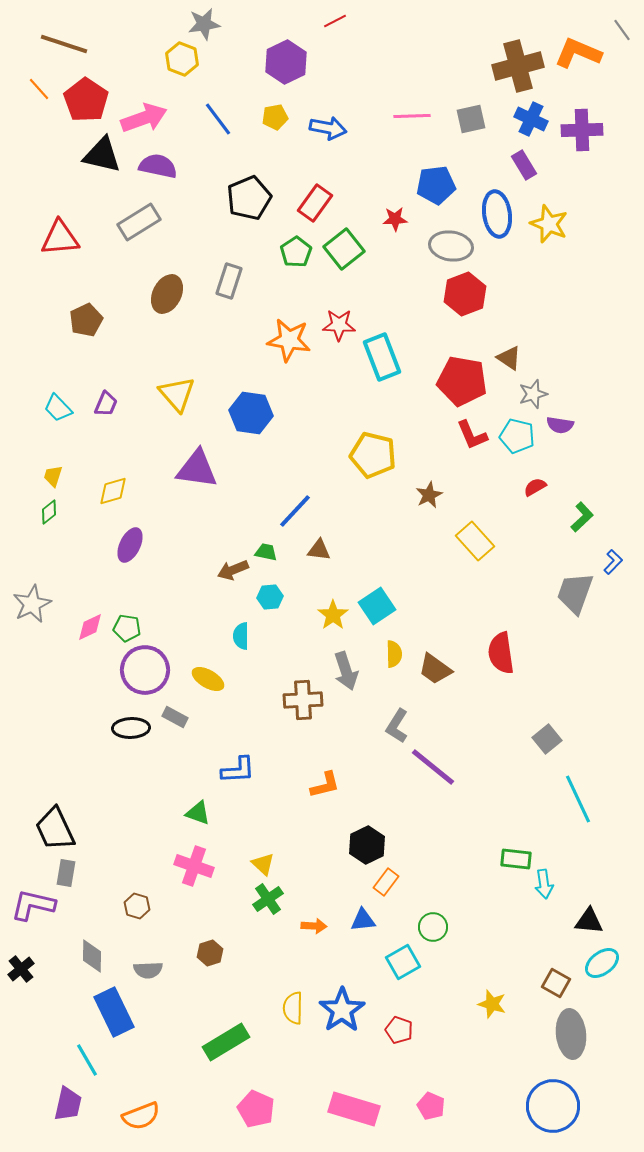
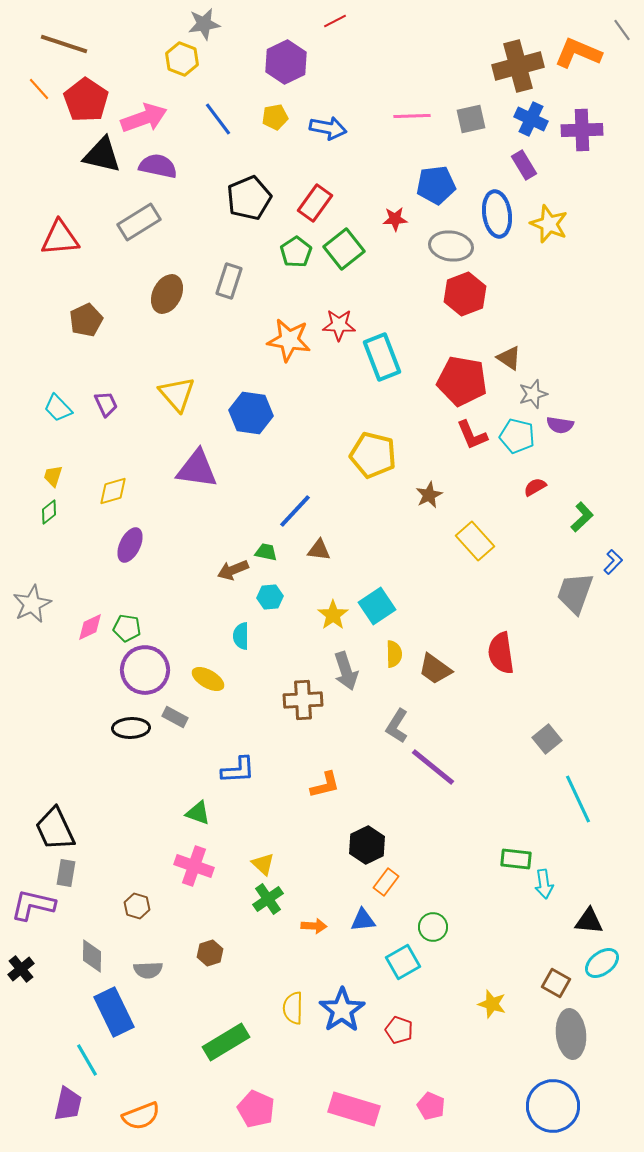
purple trapezoid at (106, 404): rotated 48 degrees counterclockwise
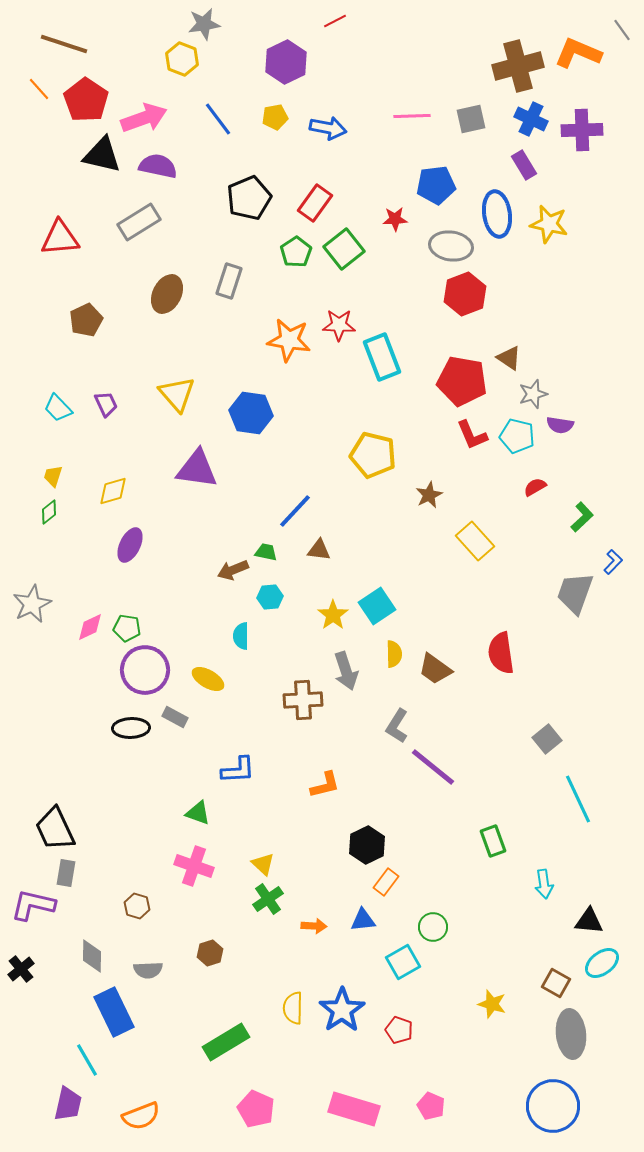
yellow star at (549, 224): rotated 9 degrees counterclockwise
green rectangle at (516, 859): moved 23 px left, 18 px up; rotated 64 degrees clockwise
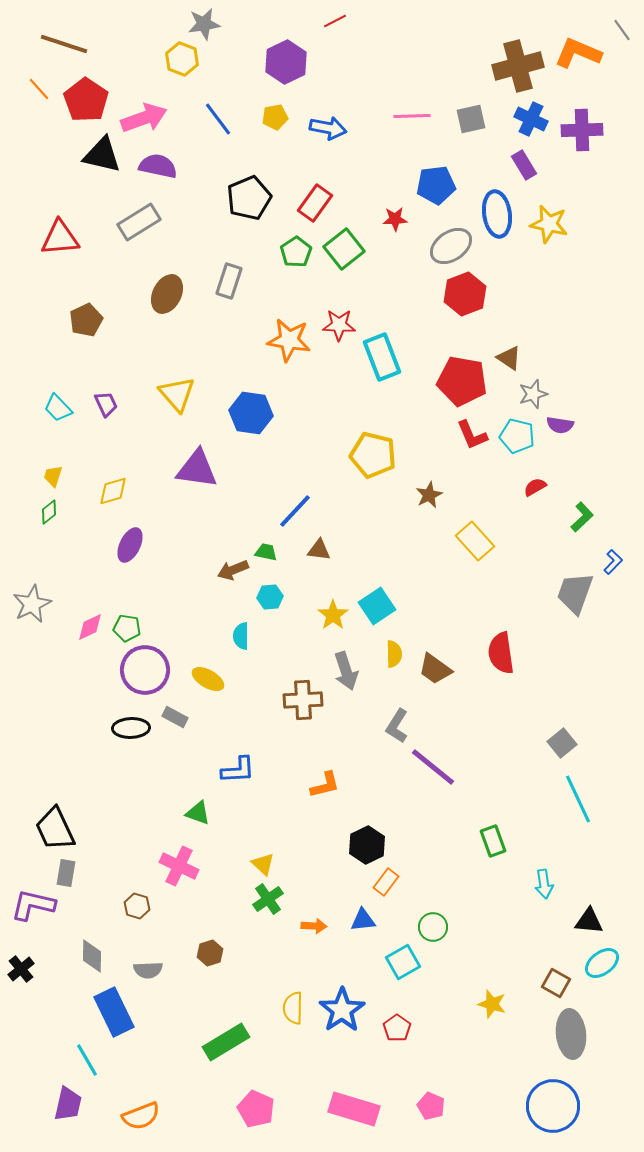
gray ellipse at (451, 246): rotated 42 degrees counterclockwise
gray square at (547, 739): moved 15 px right, 4 px down
pink cross at (194, 866): moved 15 px left; rotated 6 degrees clockwise
red pentagon at (399, 1030): moved 2 px left, 2 px up; rotated 16 degrees clockwise
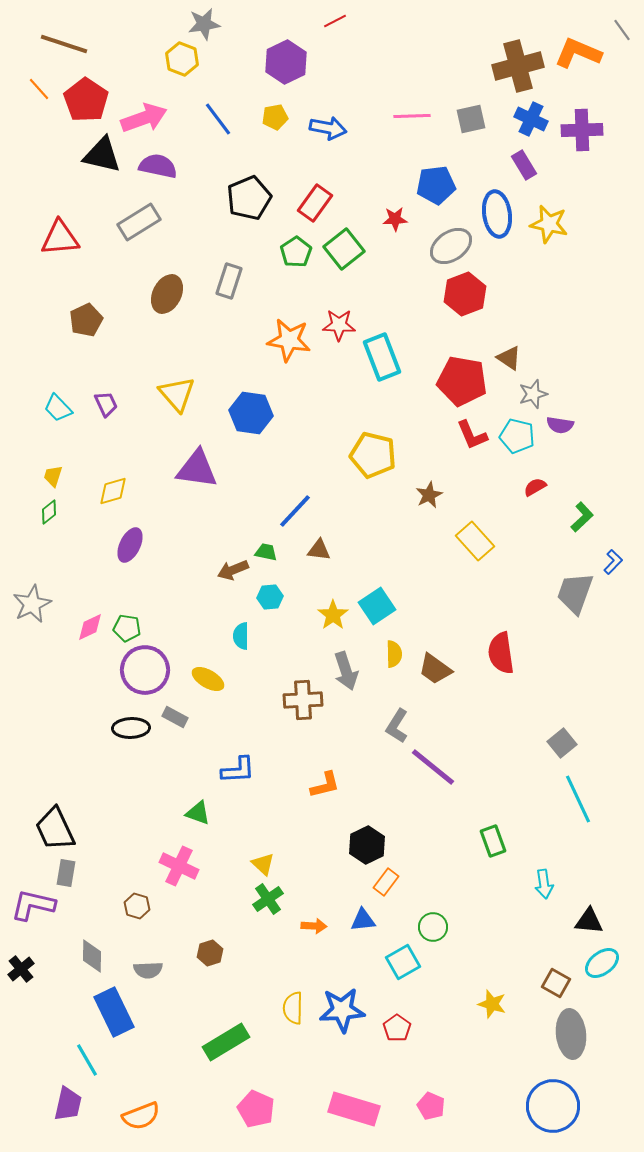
blue star at (342, 1010): rotated 30 degrees clockwise
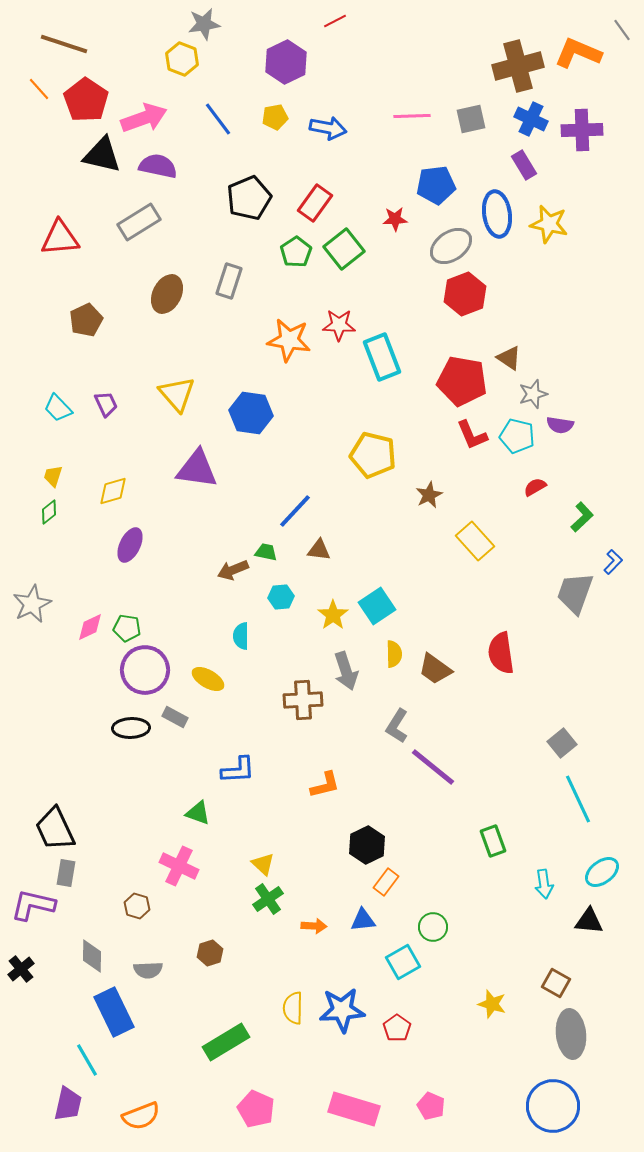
cyan hexagon at (270, 597): moved 11 px right
cyan ellipse at (602, 963): moved 91 px up
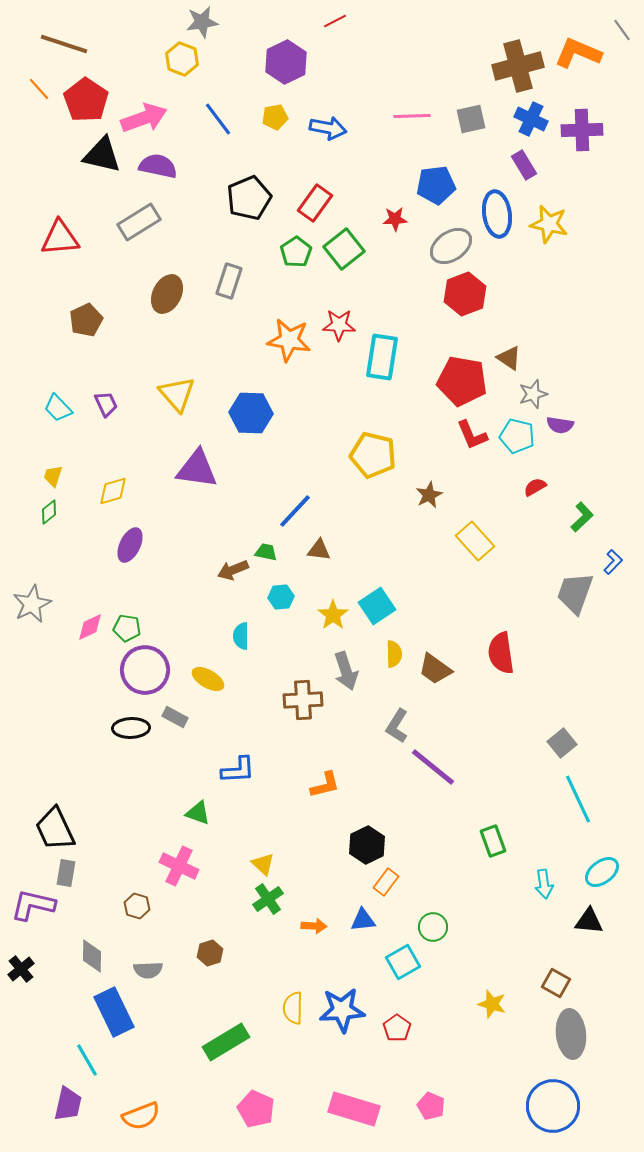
gray star at (204, 24): moved 2 px left, 2 px up
cyan rectangle at (382, 357): rotated 30 degrees clockwise
blue hexagon at (251, 413): rotated 6 degrees counterclockwise
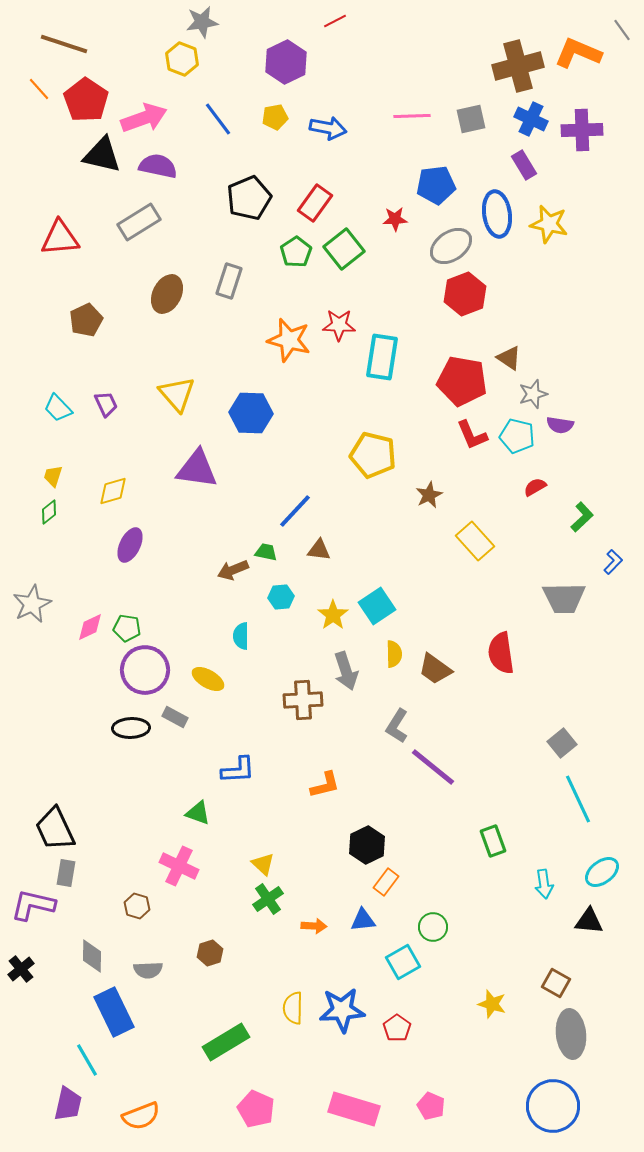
orange star at (289, 340): rotated 6 degrees clockwise
gray trapezoid at (575, 593): moved 11 px left, 5 px down; rotated 111 degrees counterclockwise
